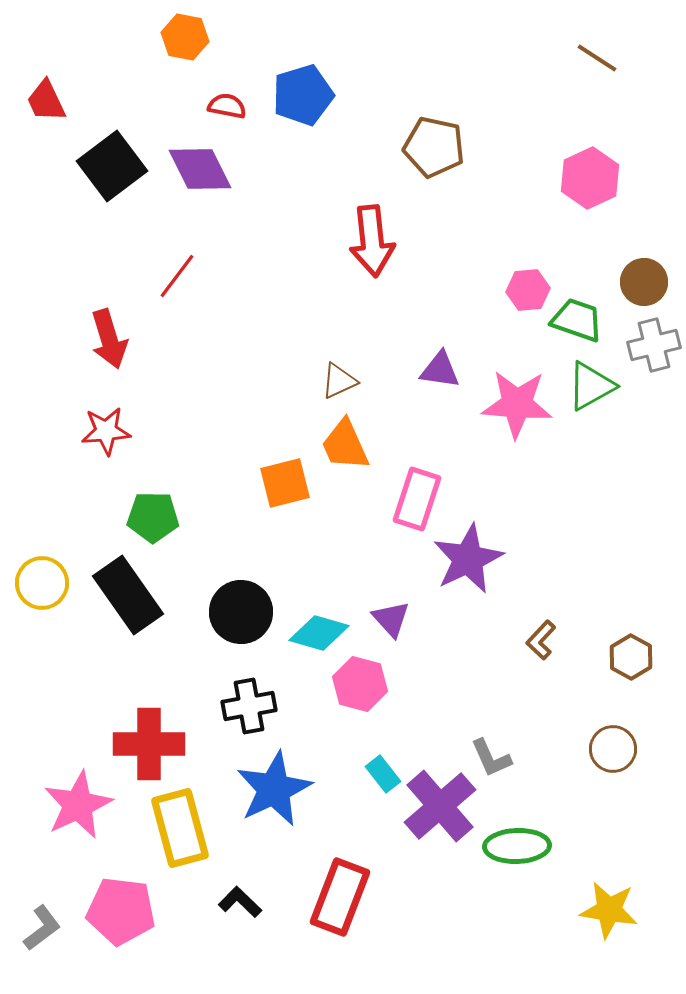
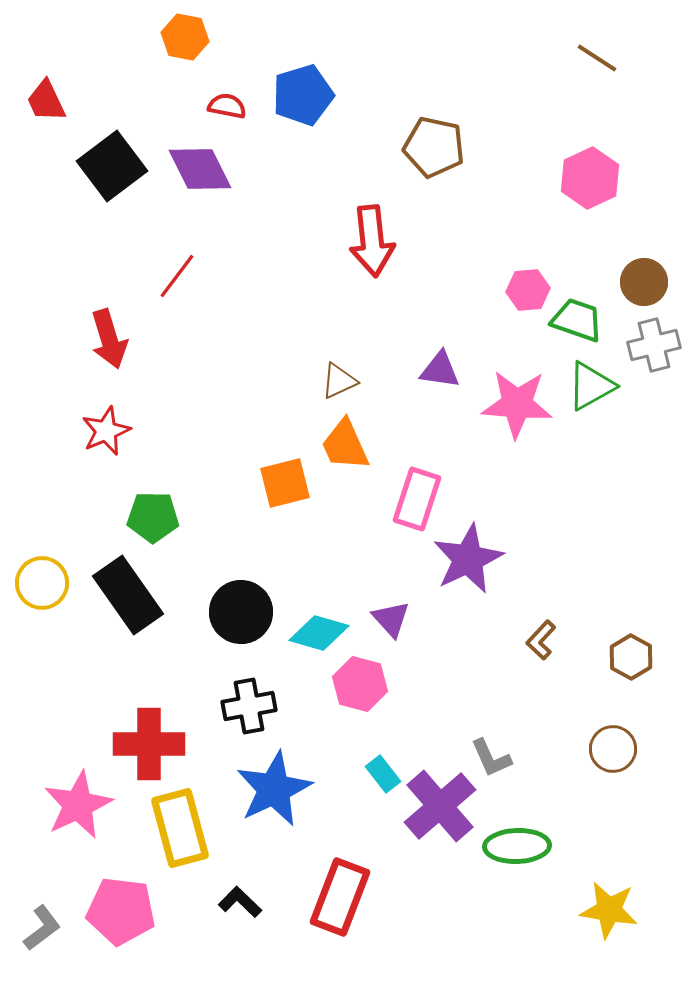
red star at (106, 431): rotated 18 degrees counterclockwise
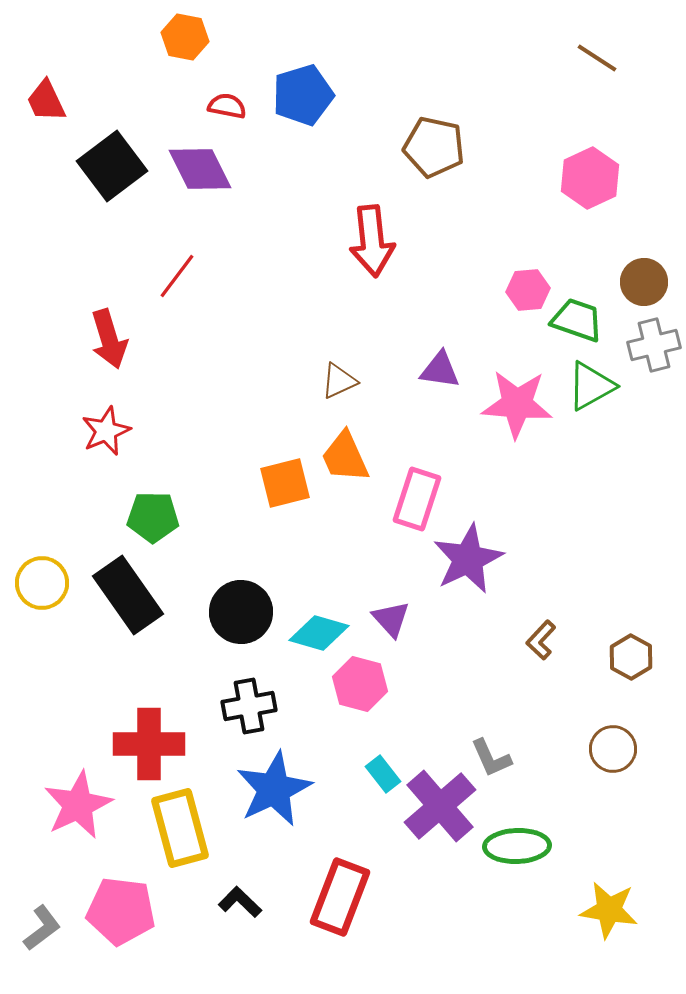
orange trapezoid at (345, 445): moved 12 px down
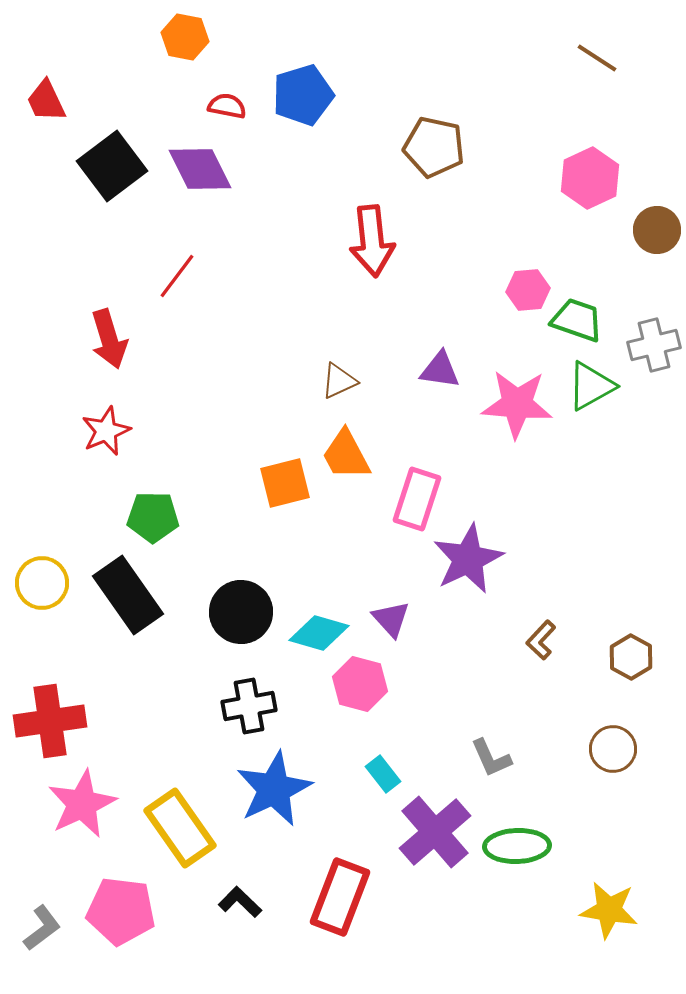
brown circle at (644, 282): moved 13 px right, 52 px up
orange trapezoid at (345, 457): moved 1 px right, 2 px up; rotated 4 degrees counterclockwise
red cross at (149, 744): moved 99 px left, 23 px up; rotated 8 degrees counterclockwise
pink star at (78, 805): moved 4 px right, 1 px up
purple cross at (440, 806): moved 5 px left, 26 px down
yellow rectangle at (180, 828): rotated 20 degrees counterclockwise
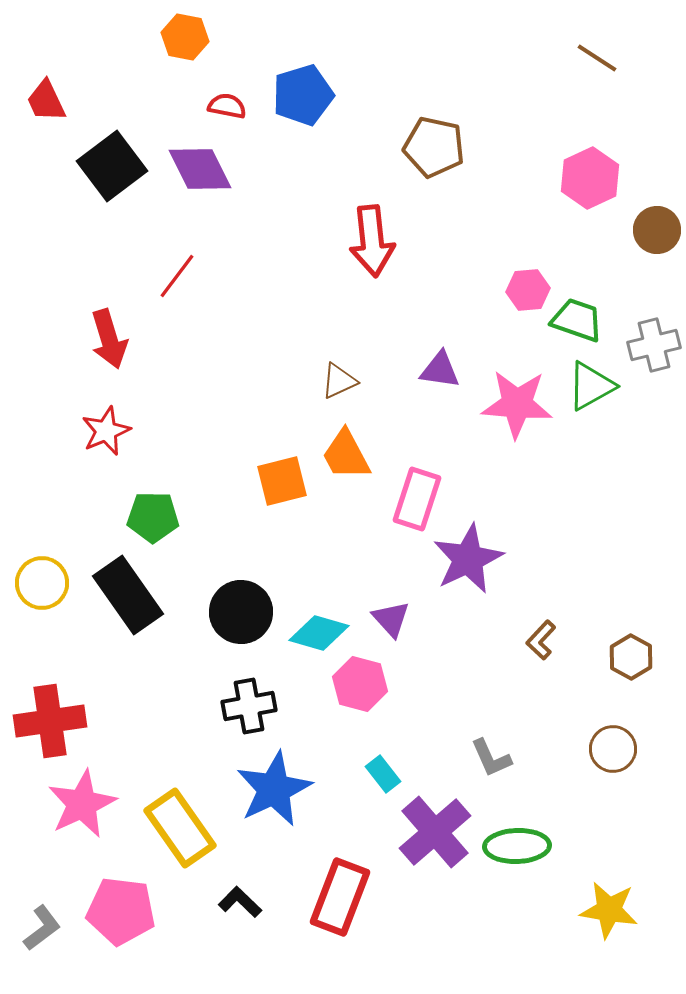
orange square at (285, 483): moved 3 px left, 2 px up
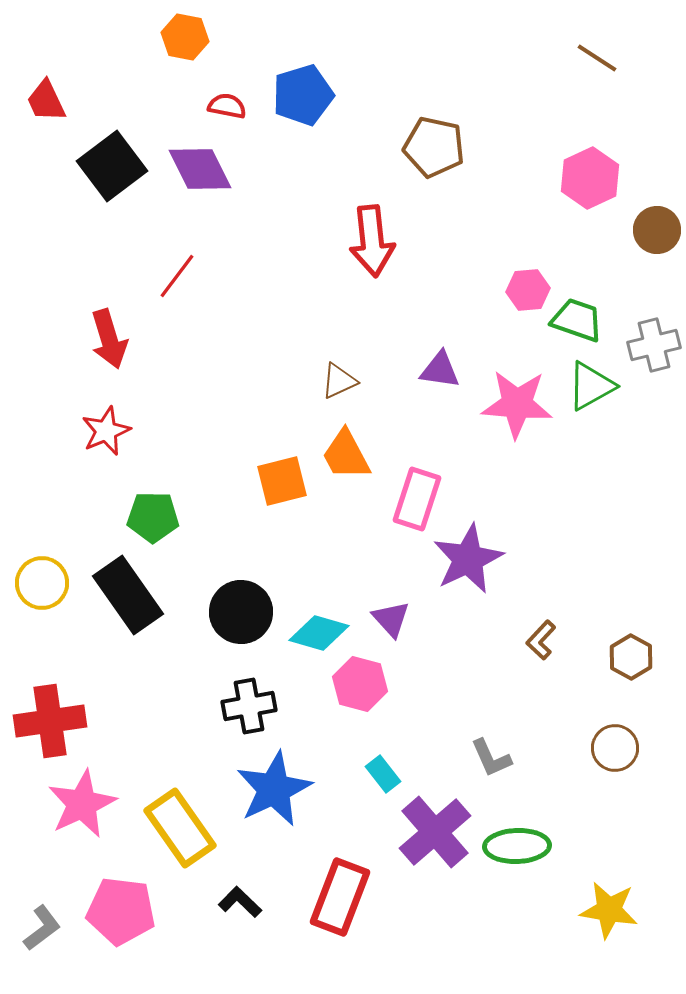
brown circle at (613, 749): moved 2 px right, 1 px up
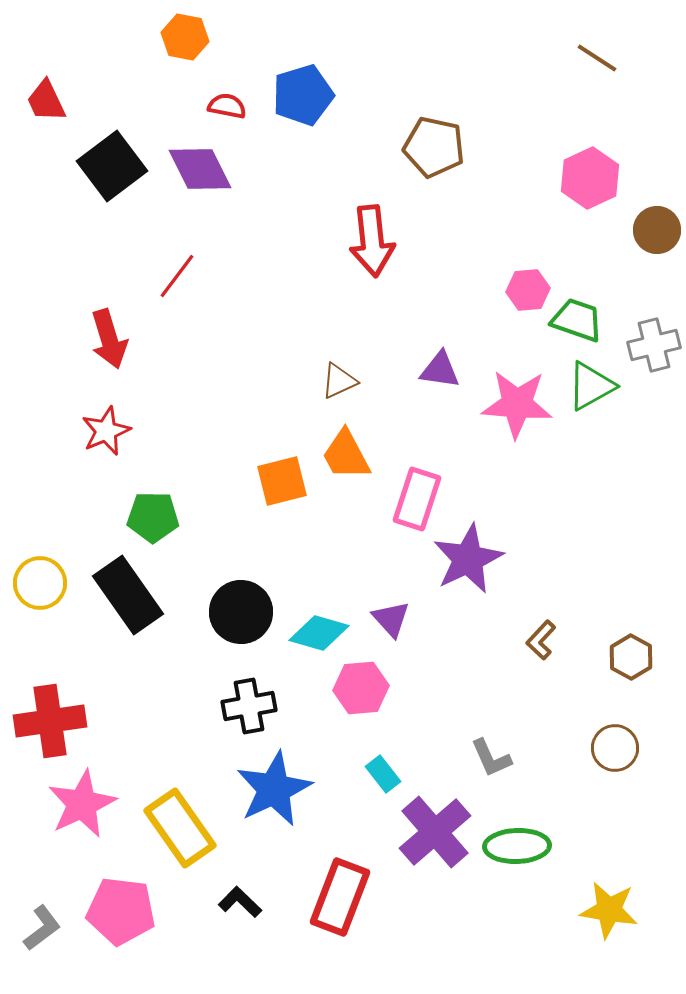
yellow circle at (42, 583): moved 2 px left
pink hexagon at (360, 684): moved 1 px right, 4 px down; rotated 20 degrees counterclockwise
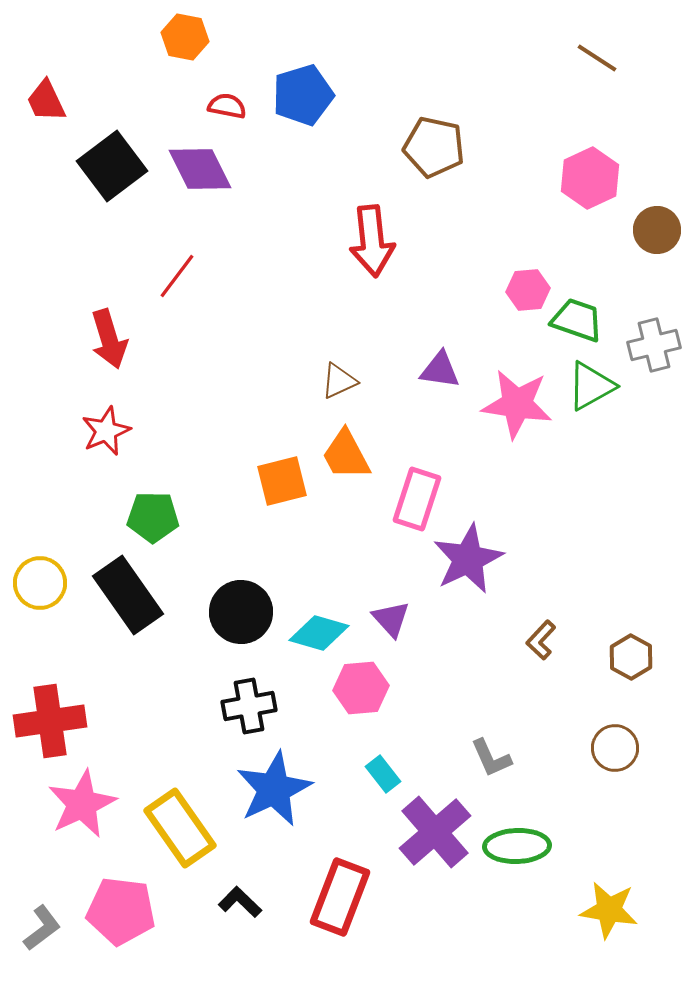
pink star at (517, 404): rotated 4 degrees clockwise
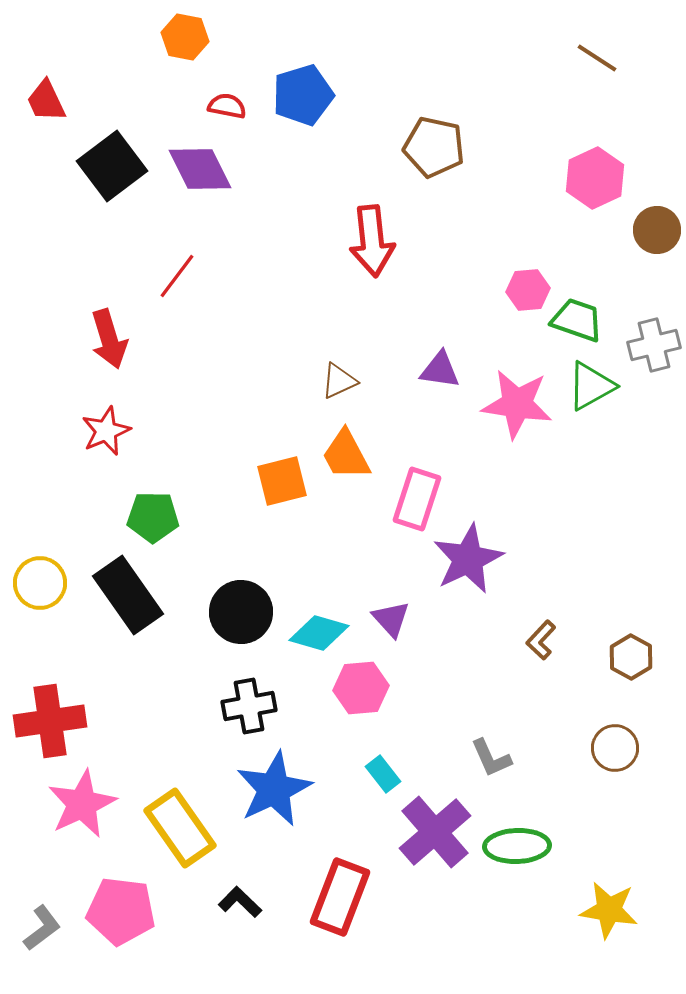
pink hexagon at (590, 178): moved 5 px right
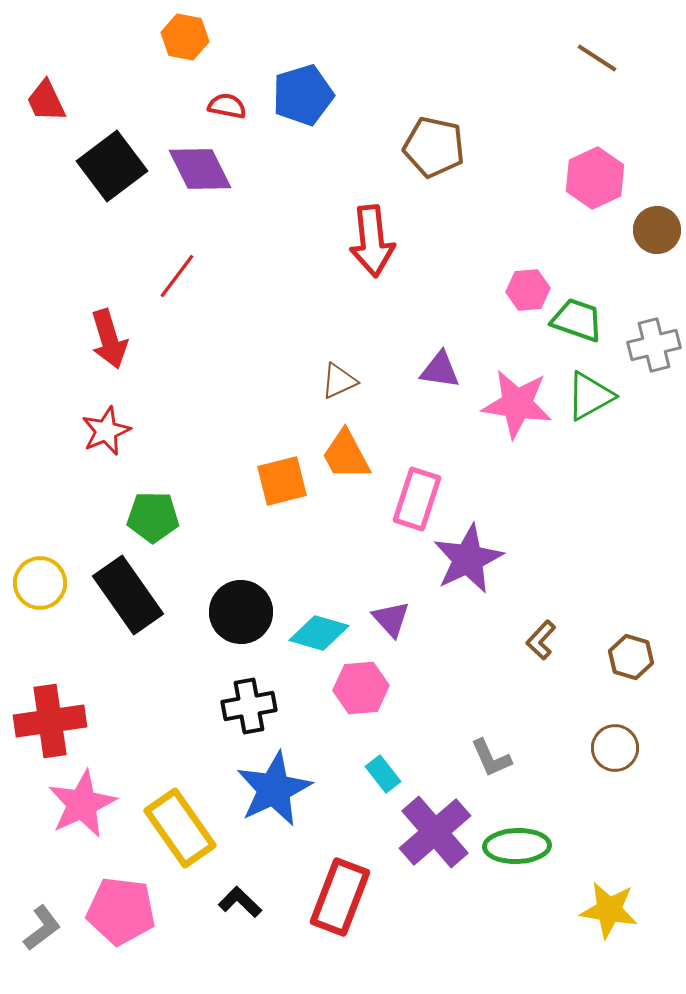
green triangle at (591, 386): moved 1 px left, 10 px down
brown hexagon at (631, 657): rotated 12 degrees counterclockwise
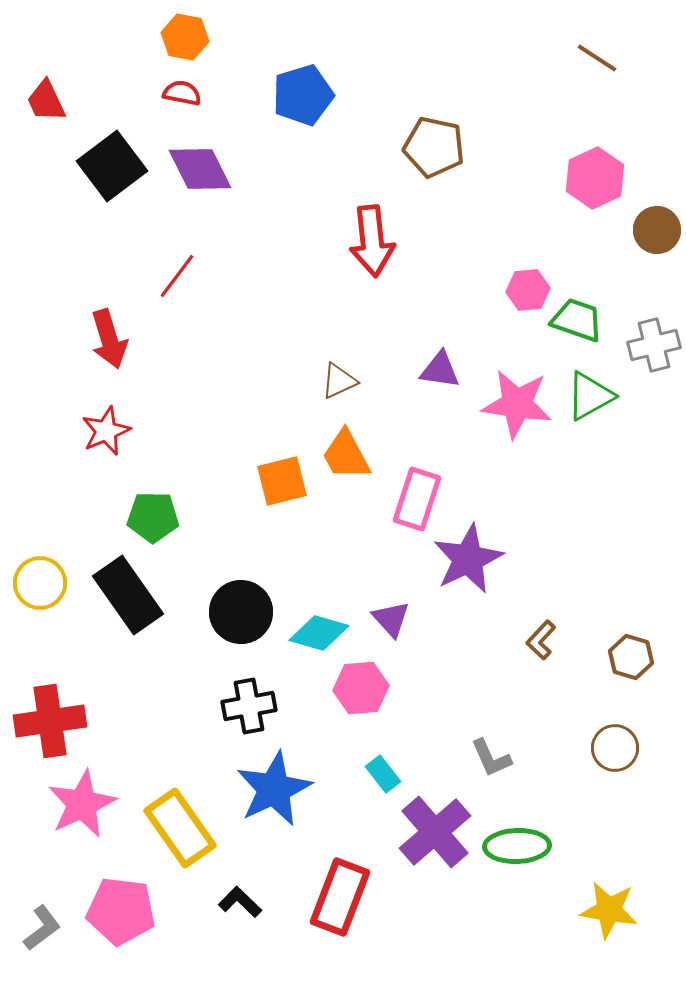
red semicircle at (227, 106): moved 45 px left, 13 px up
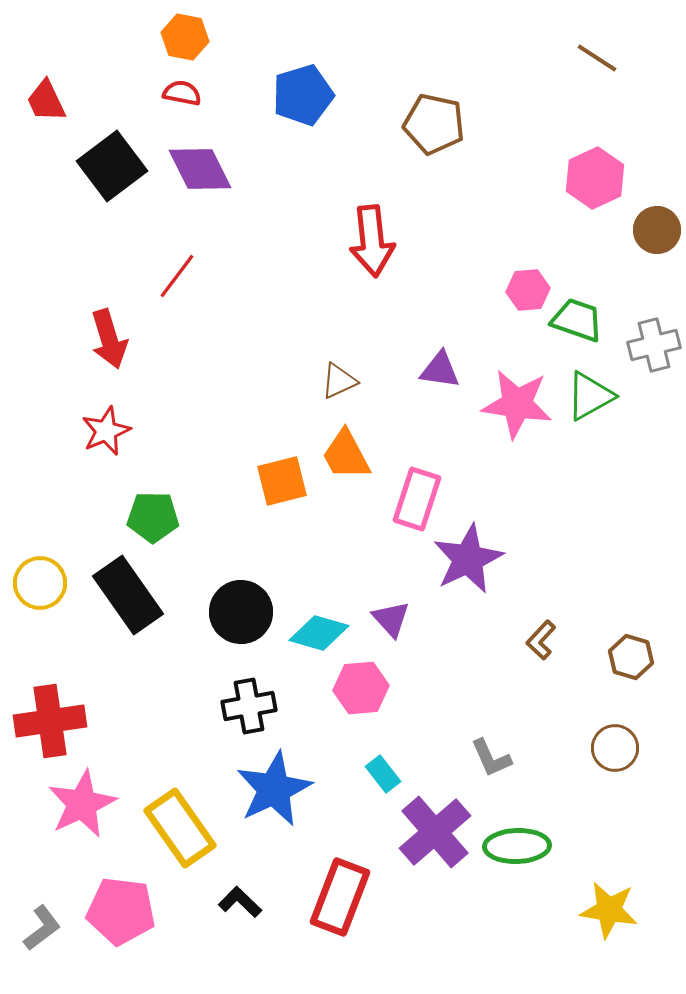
brown pentagon at (434, 147): moved 23 px up
